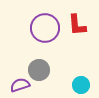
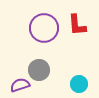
purple circle: moved 1 px left
cyan circle: moved 2 px left, 1 px up
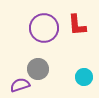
gray circle: moved 1 px left, 1 px up
cyan circle: moved 5 px right, 7 px up
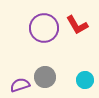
red L-shape: rotated 25 degrees counterclockwise
gray circle: moved 7 px right, 8 px down
cyan circle: moved 1 px right, 3 px down
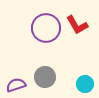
purple circle: moved 2 px right
cyan circle: moved 4 px down
purple semicircle: moved 4 px left
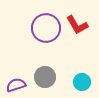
cyan circle: moved 3 px left, 2 px up
